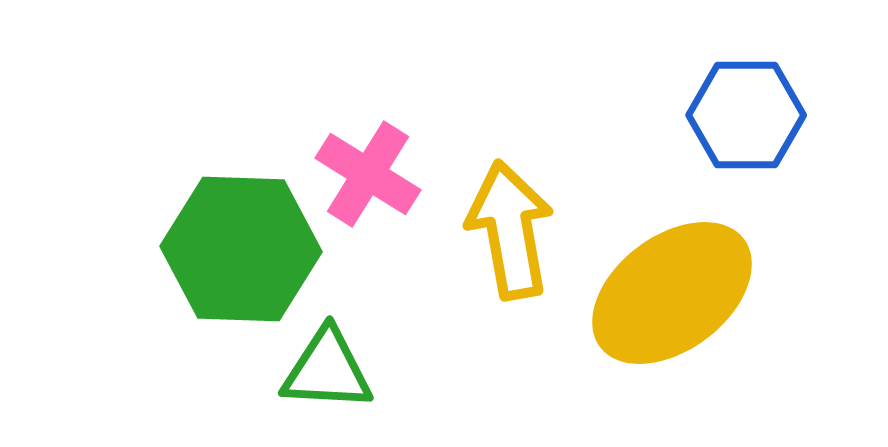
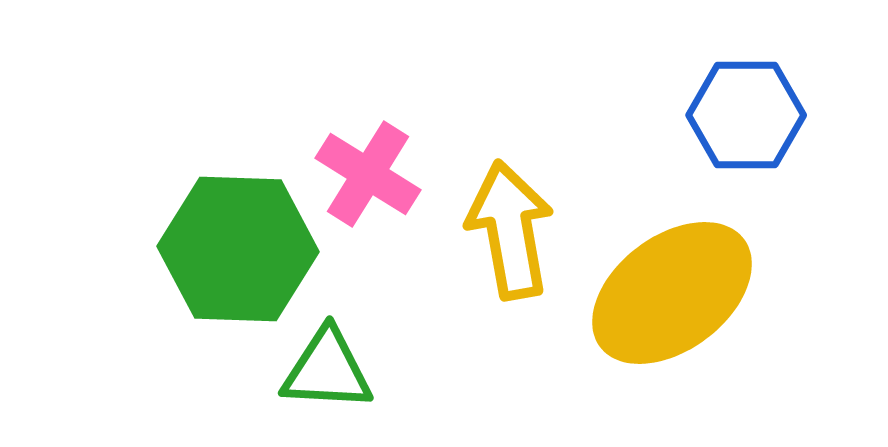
green hexagon: moved 3 px left
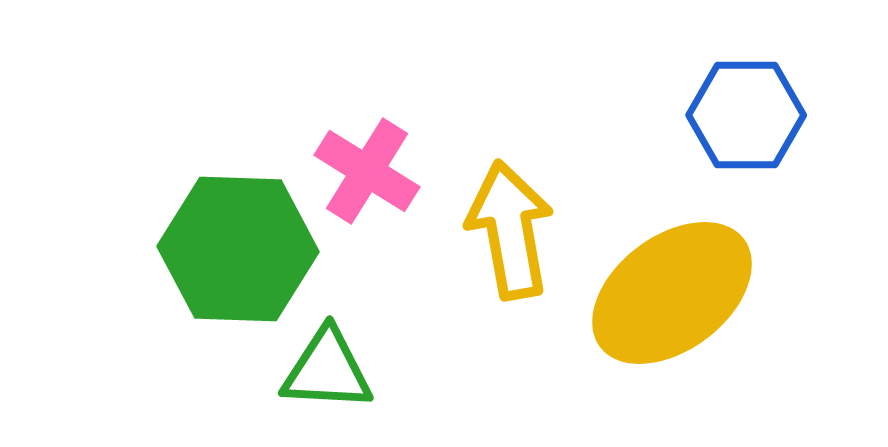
pink cross: moved 1 px left, 3 px up
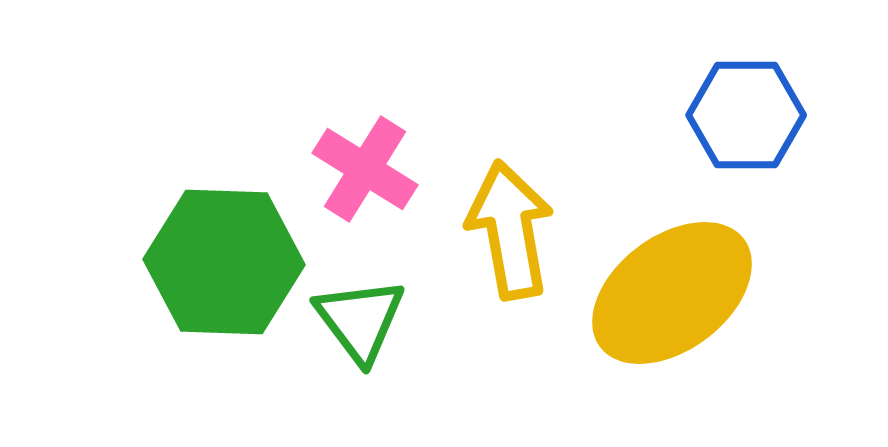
pink cross: moved 2 px left, 2 px up
green hexagon: moved 14 px left, 13 px down
green triangle: moved 33 px right, 50 px up; rotated 50 degrees clockwise
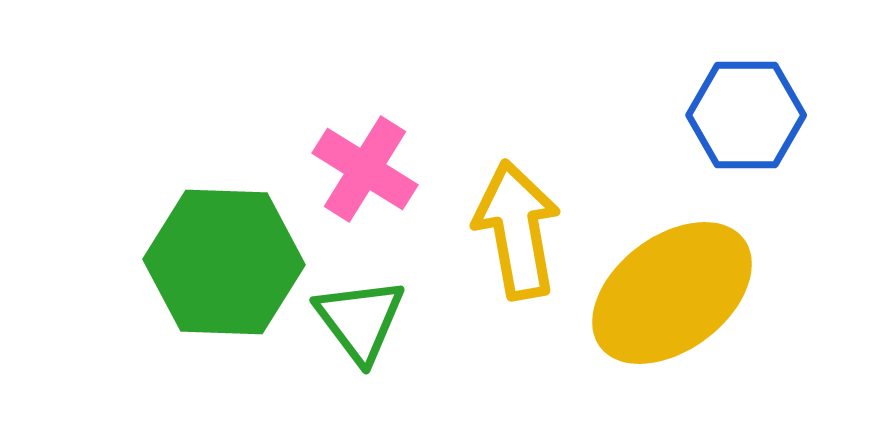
yellow arrow: moved 7 px right
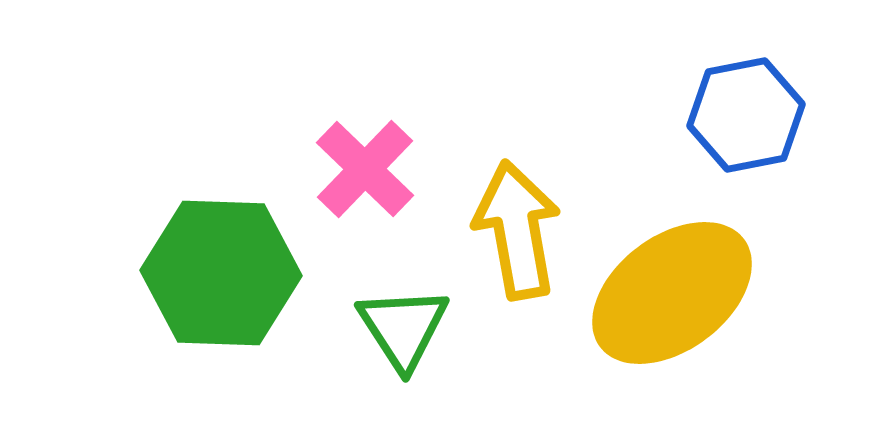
blue hexagon: rotated 11 degrees counterclockwise
pink cross: rotated 12 degrees clockwise
green hexagon: moved 3 px left, 11 px down
green triangle: moved 43 px right, 8 px down; rotated 4 degrees clockwise
